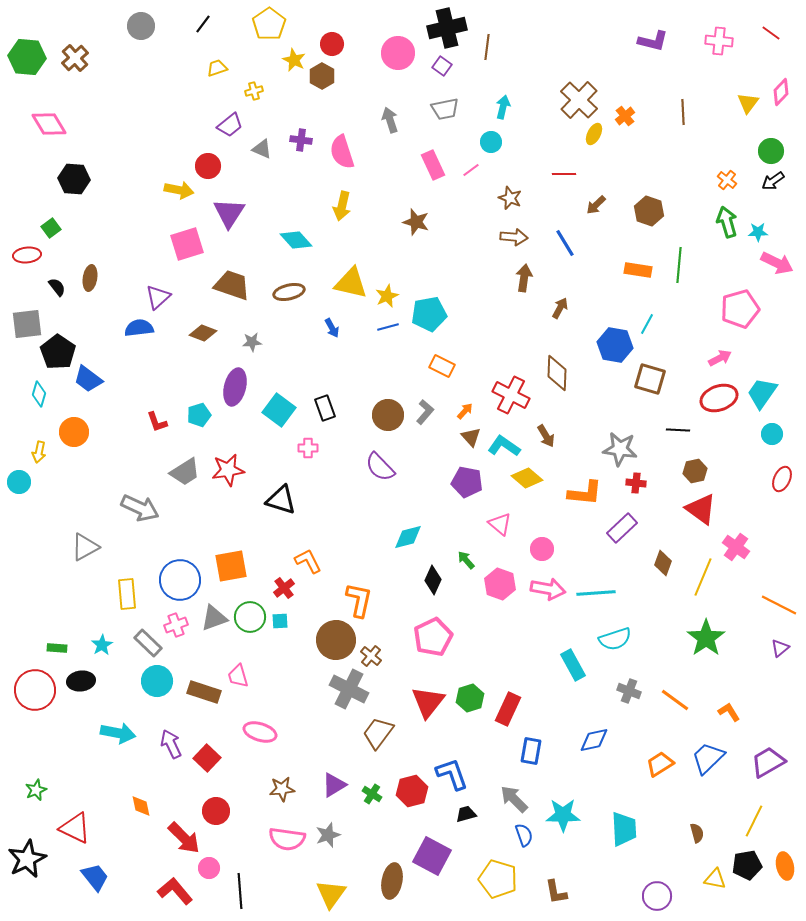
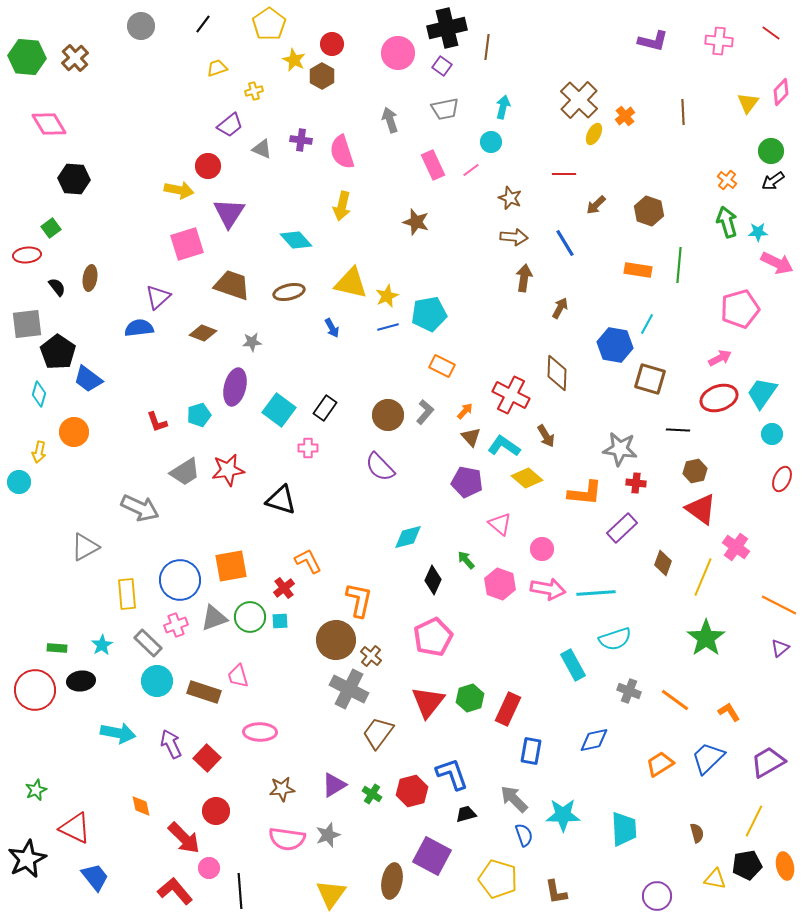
black rectangle at (325, 408): rotated 55 degrees clockwise
pink ellipse at (260, 732): rotated 16 degrees counterclockwise
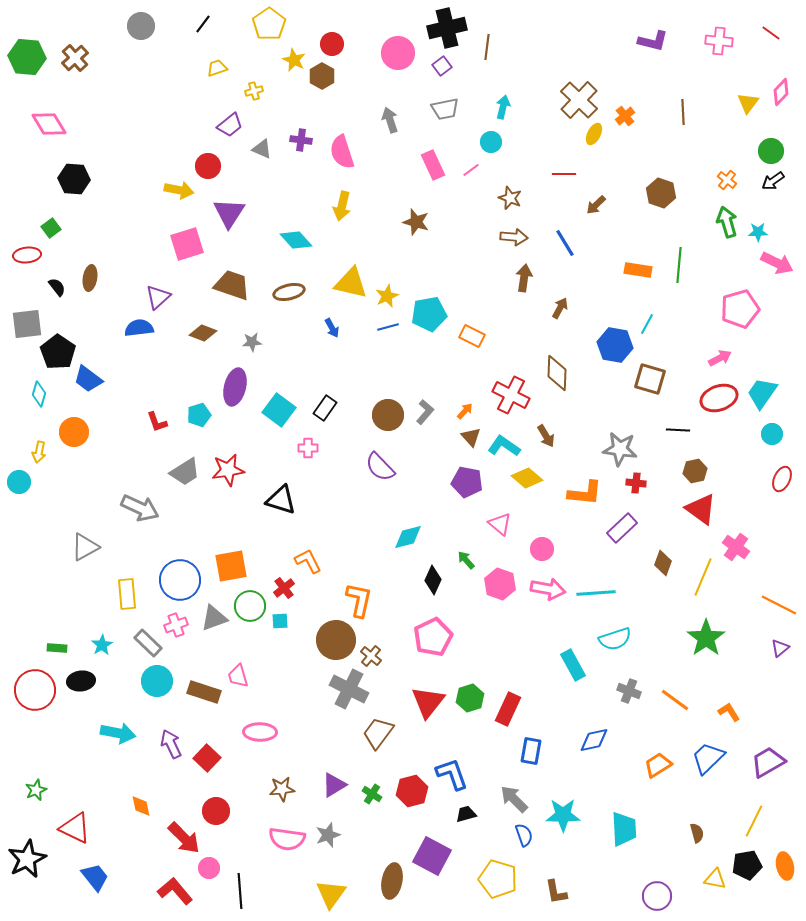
purple square at (442, 66): rotated 18 degrees clockwise
brown hexagon at (649, 211): moved 12 px right, 18 px up
orange rectangle at (442, 366): moved 30 px right, 30 px up
green circle at (250, 617): moved 11 px up
orange trapezoid at (660, 764): moved 2 px left, 1 px down
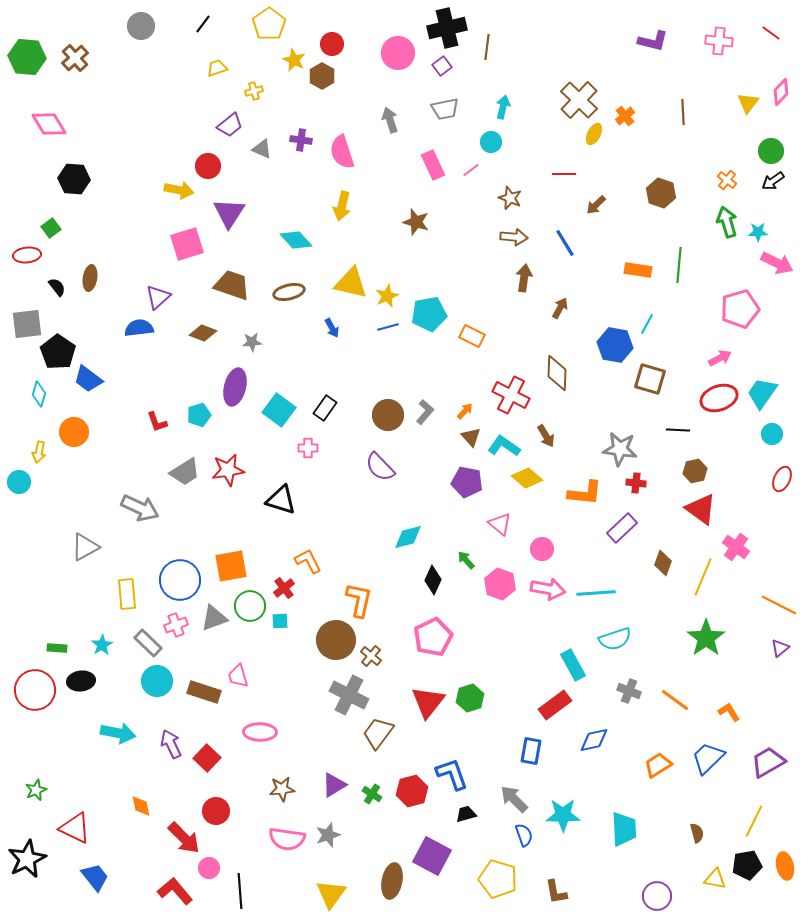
gray cross at (349, 689): moved 6 px down
red rectangle at (508, 709): moved 47 px right, 4 px up; rotated 28 degrees clockwise
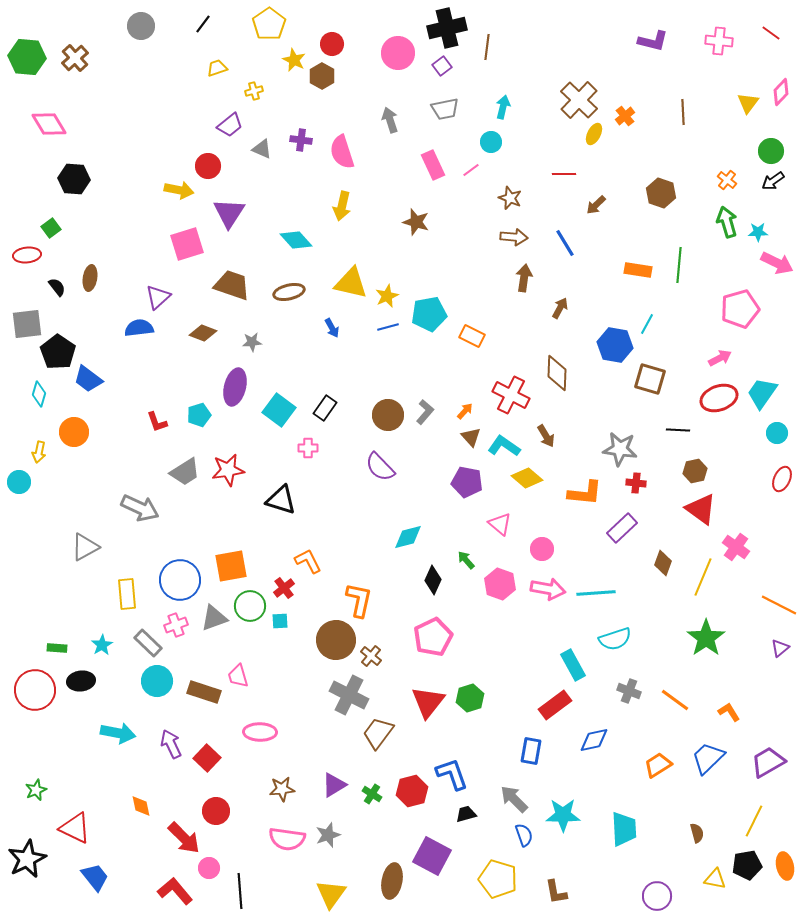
cyan circle at (772, 434): moved 5 px right, 1 px up
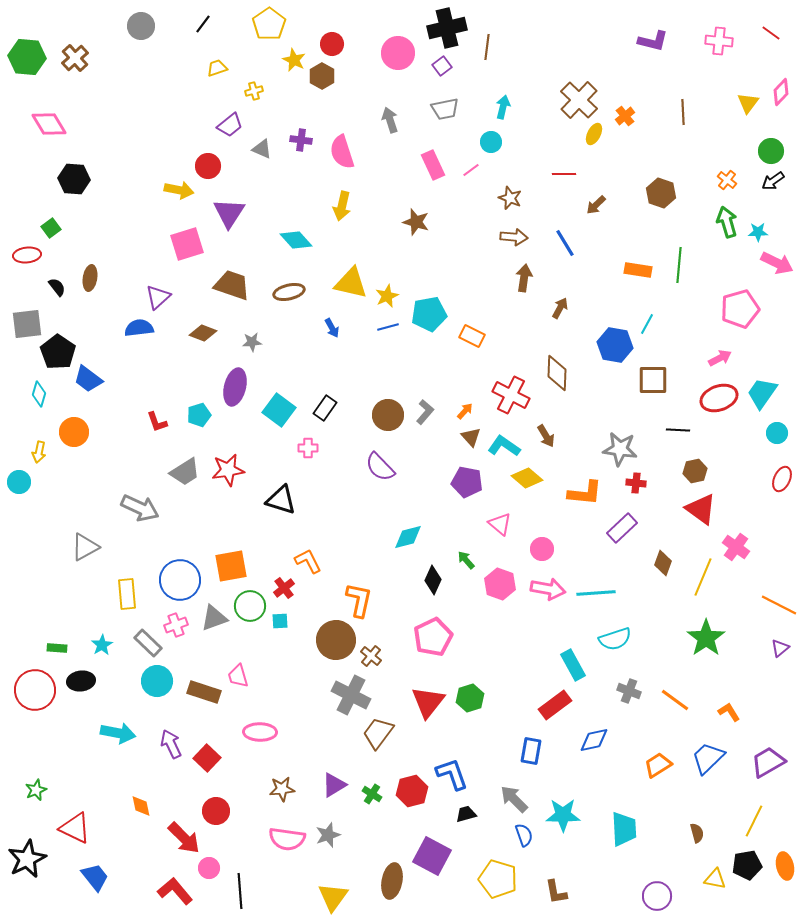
brown square at (650, 379): moved 3 px right, 1 px down; rotated 16 degrees counterclockwise
gray cross at (349, 695): moved 2 px right
yellow triangle at (331, 894): moved 2 px right, 3 px down
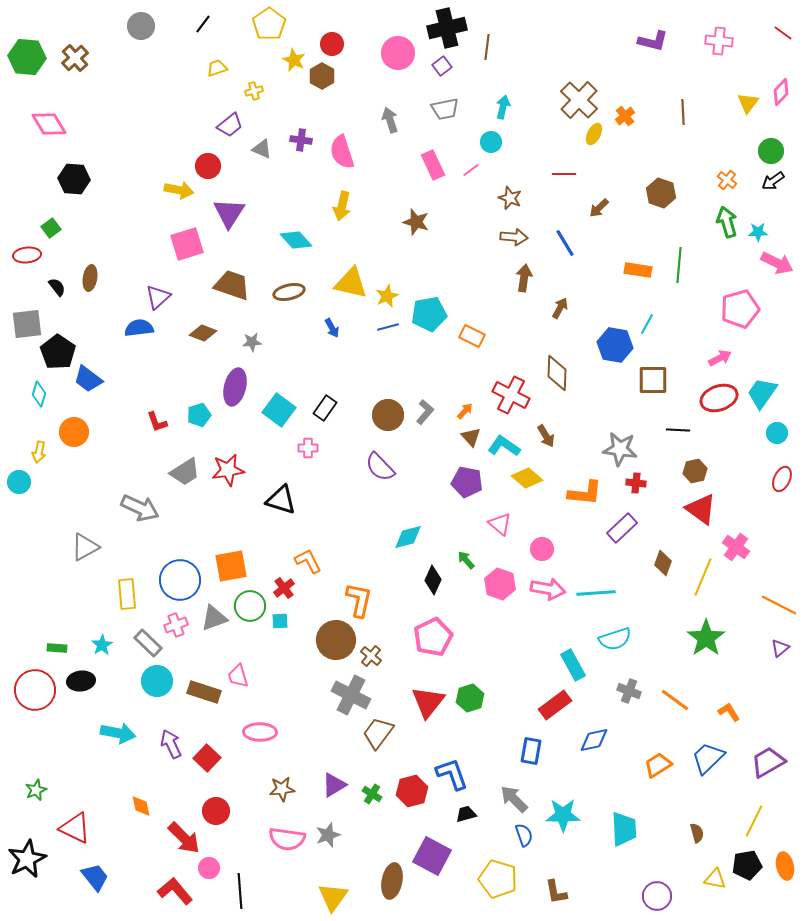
red line at (771, 33): moved 12 px right
brown arrow at (596, 205): moved 3 px right, 3 px down
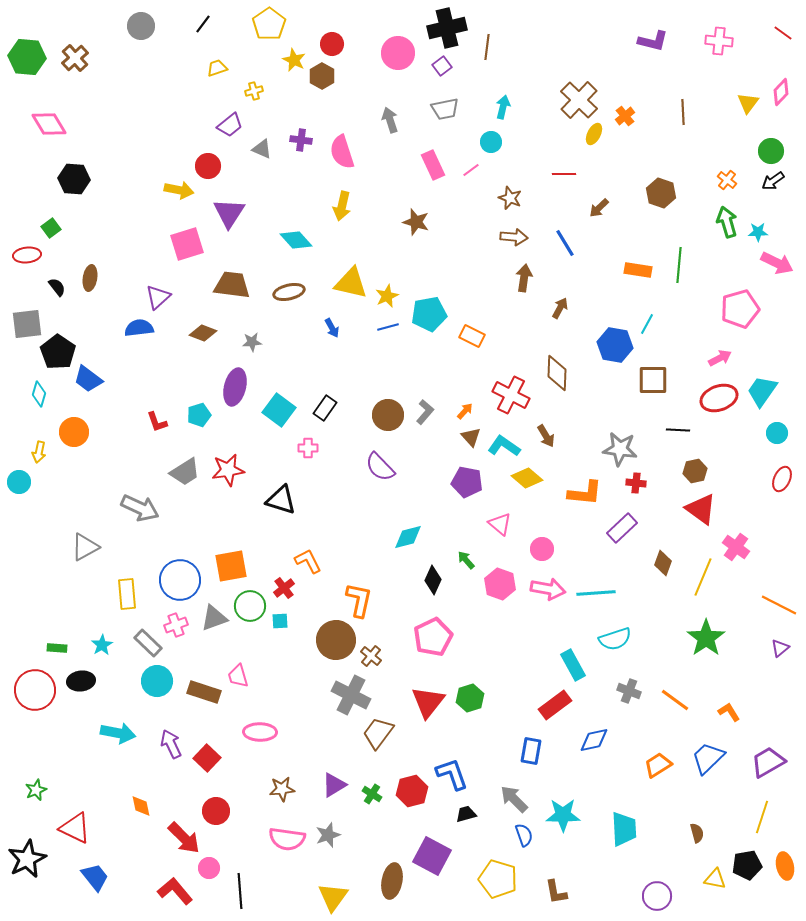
brown trapezoid at (232, 285): rotated 12 degrees counterclockwise
cyan trapezoid at (762, 393): moved 2 px up
yellow line at (754, 821): moved 8 px right, 4 px up; rotated 8 degrees counterclockwise
